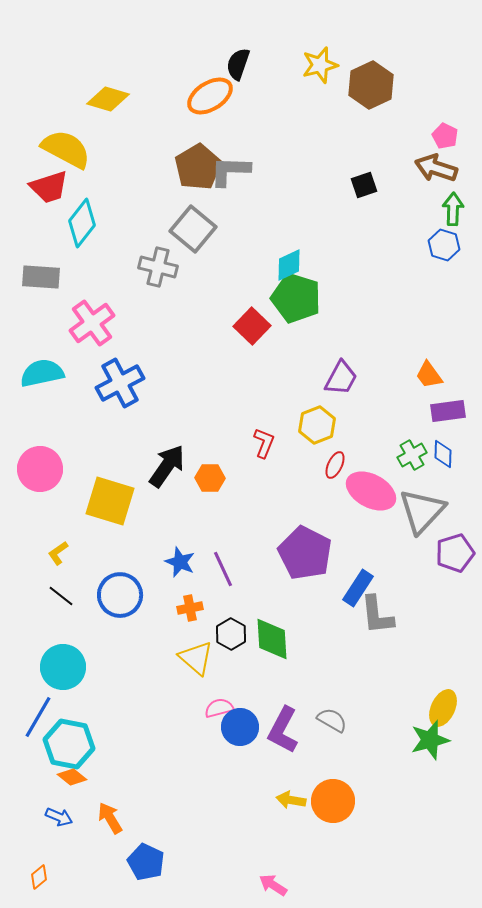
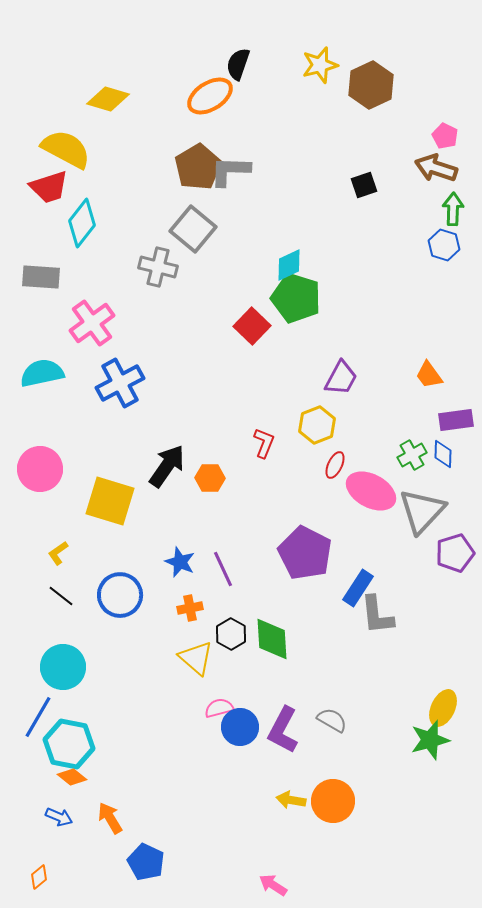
purple rectangle at (448, 411): moved 8 px right, 9 px down
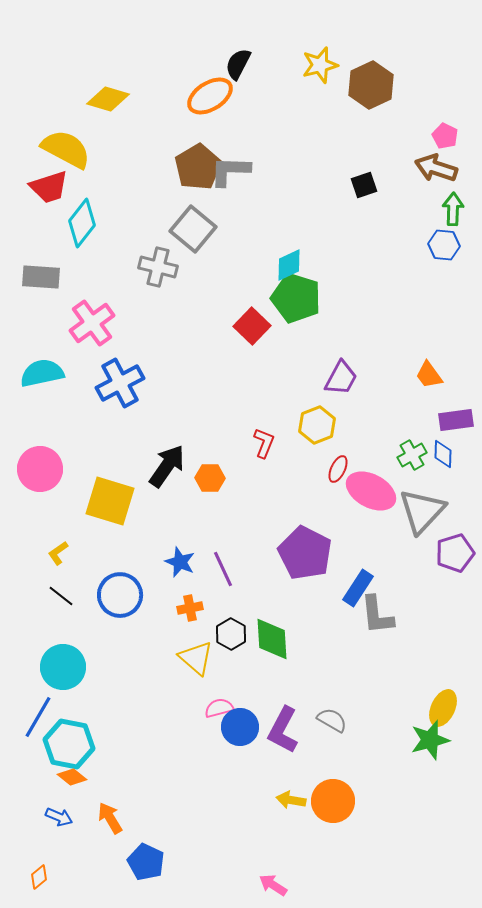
black semicircle at (238, 64): rotated 8 degrees clockwise
blue hexagon at (444, 245): rotated 12 degrees counterclockwise
red ellipse at (335, 465): moved 3 px right, 4 px down
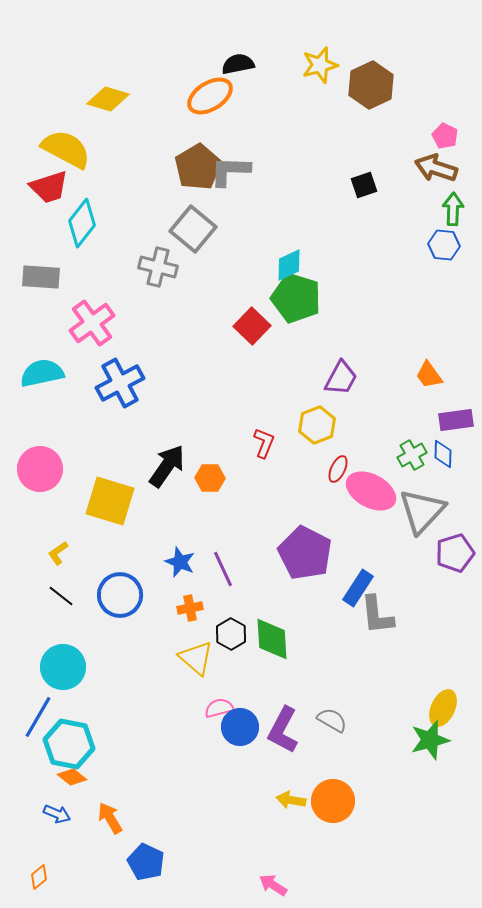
black semicircle at (238, 64): rotated 52 degrees clockwise
blue arrow at (59, 817): moved 2 px left, 3 px up
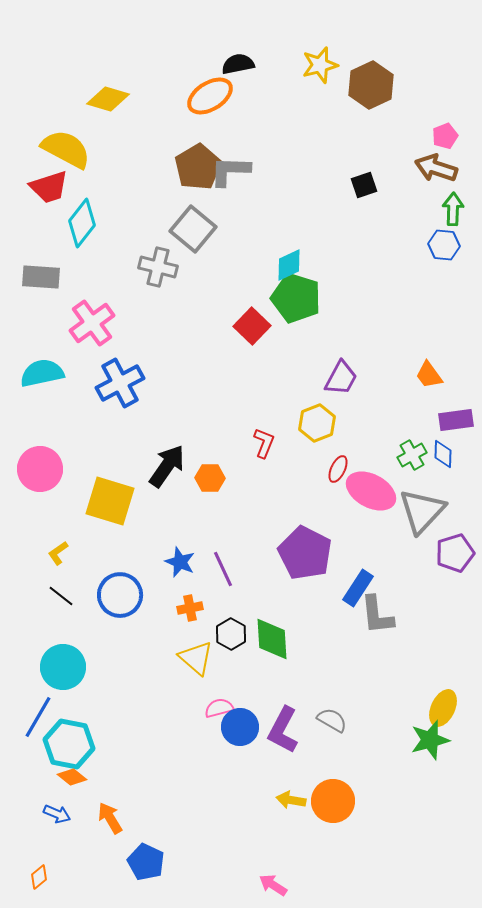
pink pentagon at (445, 136): rotated 25 degrees clockwise
yellow hexagon at (317, 425): moved 2 px up
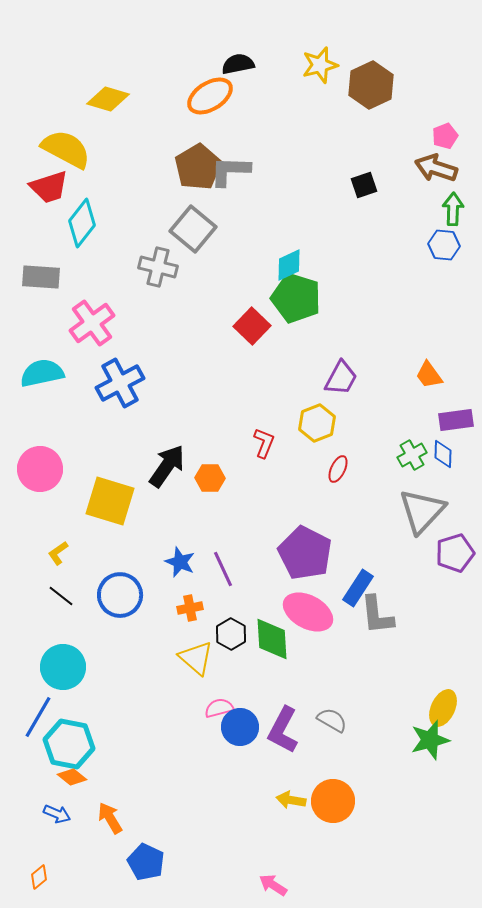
pink ellipse at (371, 491): moved 63 px left, 121 px down
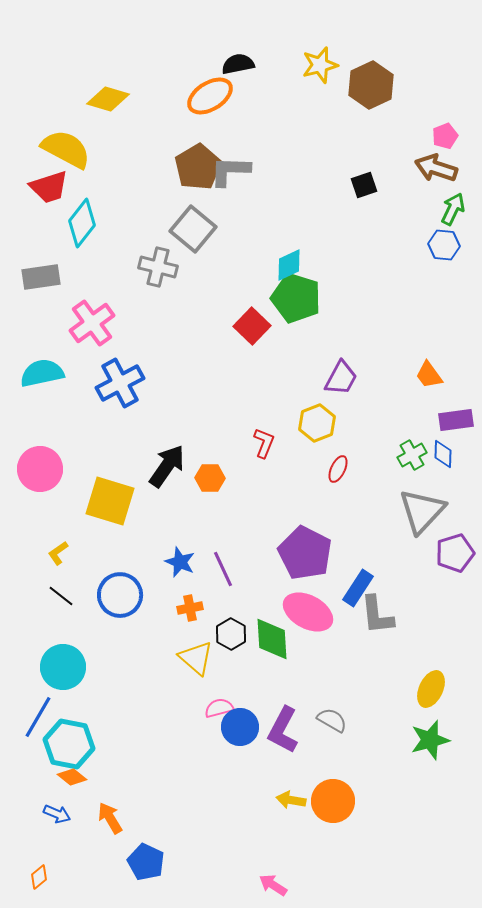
green arrow at (453, 209): rotated 24 degrees clockwise
gray rectangle at (41, 277): rotated 12 degrees counterclockwise
yellow ellipse at (443, 708): moved 12 px left, 19 px up
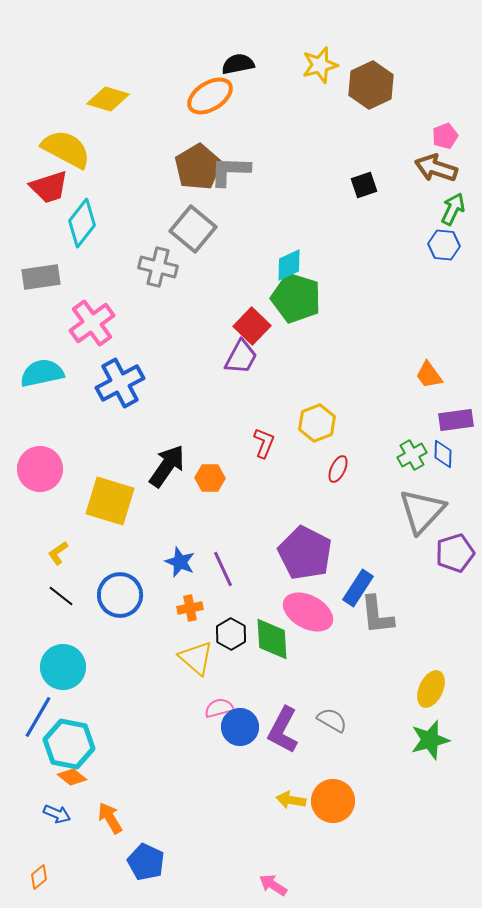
purple trapezoid at (341, 378): moved 100 px left, 21 px up
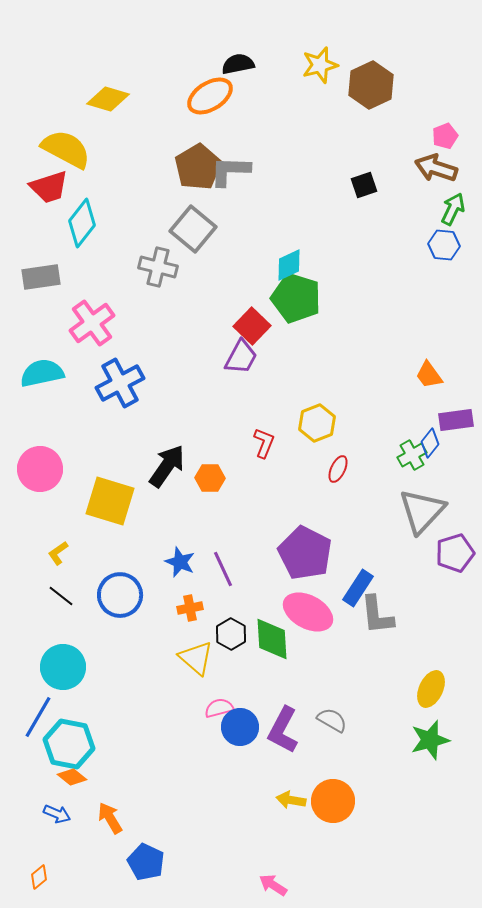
blue diamond at (443, 454): moved 13 px left, 11 px up; rotated 36 degrees clockwise
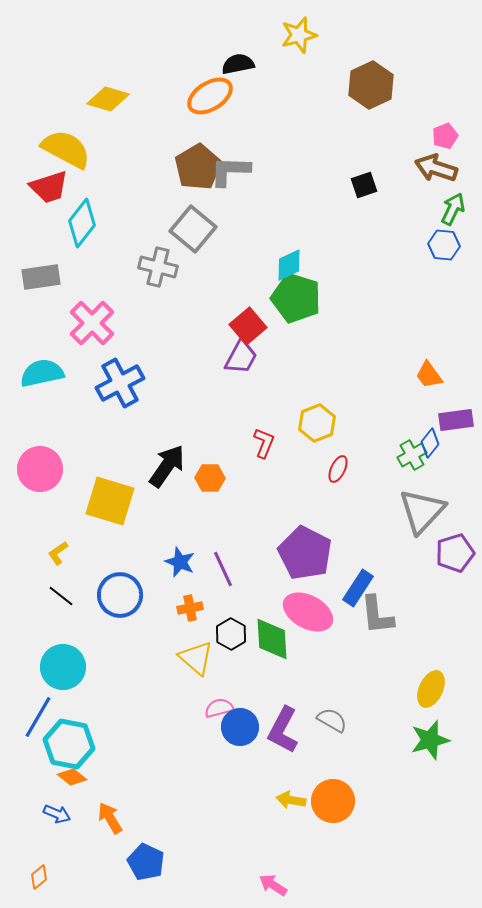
yellow star at (320, 65): moved 21 px left, 30 px up
pink cross at (92, 323): rotated 9 degrees counterclockwise
red square at (252, 326): moved 4 px left; rotated 6 degrees clockwise
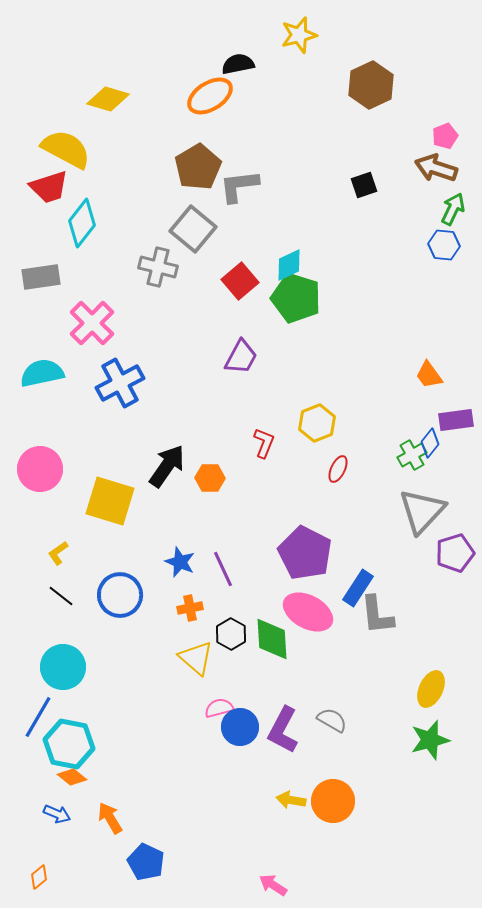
gray L-shape at (230, 171): moved 9 px right, 15 px down; rotated 9 degrees counterclockwise
red square at (248, 326): moved 8 px left, 45 px up
